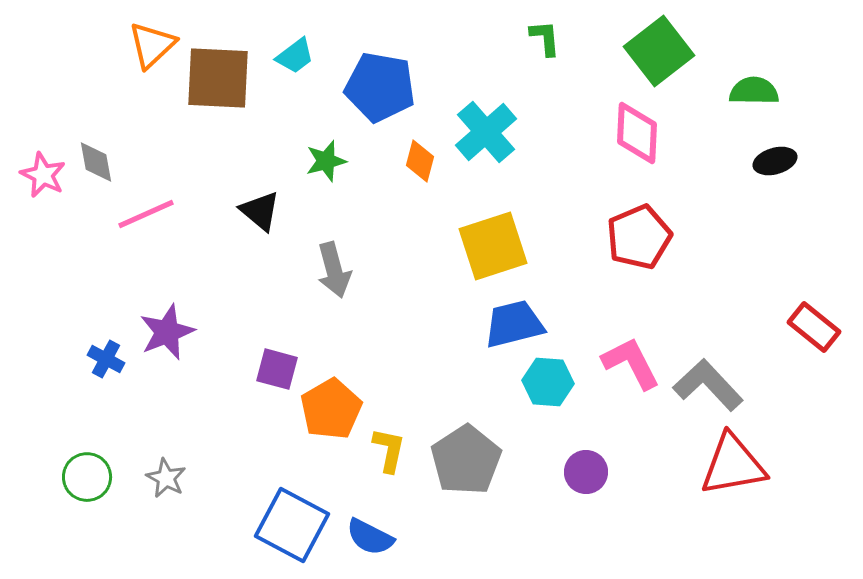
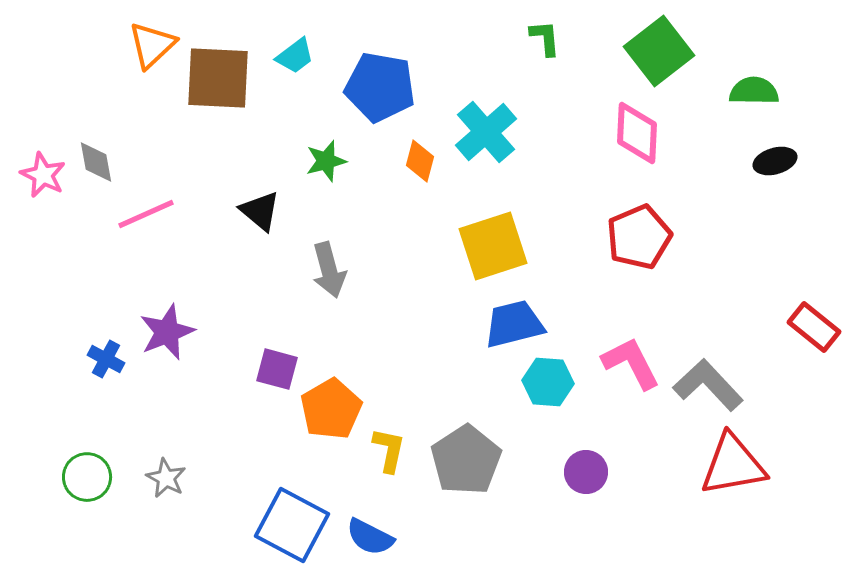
gray arrow: moved 5 px left
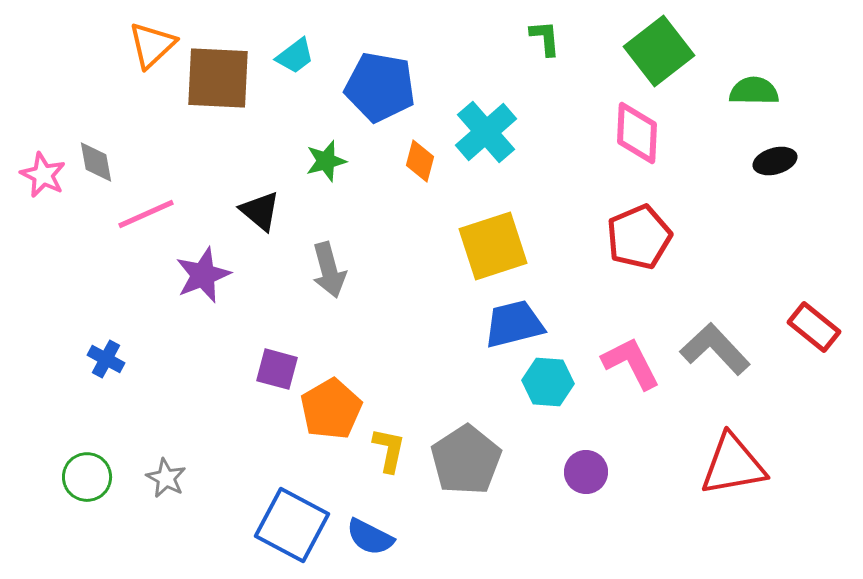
purple star: moved 36 px right, 57 px up
gray L-shape: moved 7 px right, 36 px up
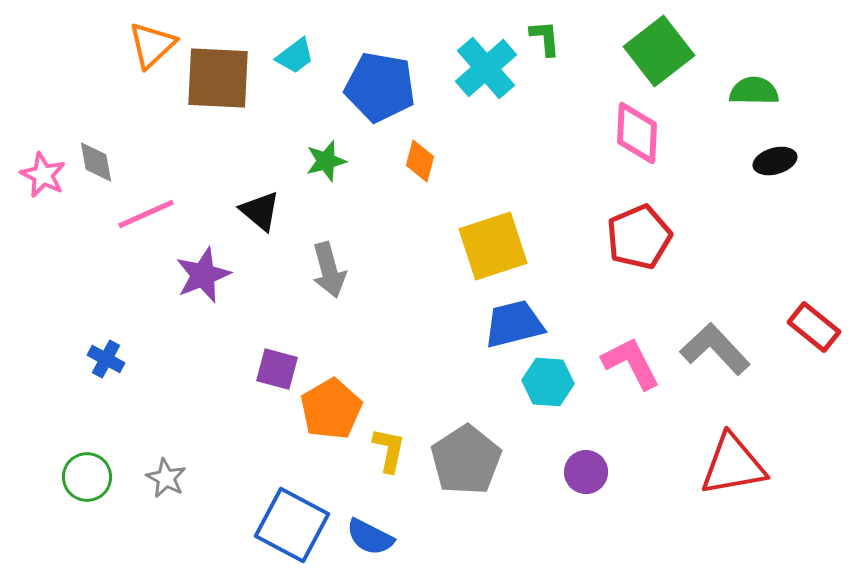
cyan cross: moved 64 px up
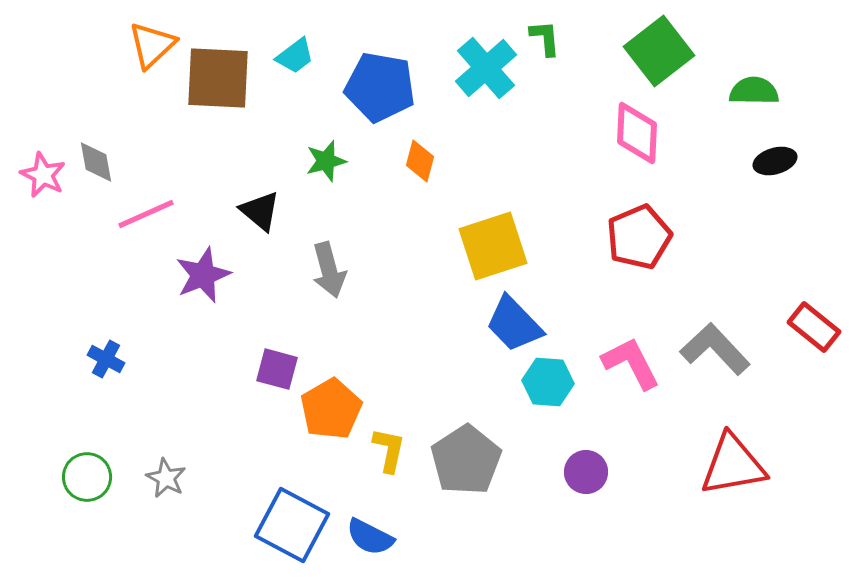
blue trapezoid: rotated 120 degrees counterclockwise
